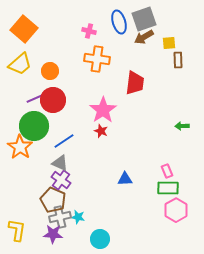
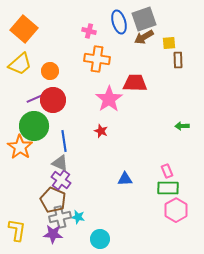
red trapezoid: rotated 95 degrees counterclockwise
pink star: moved 6 px right, 11 px up
blue line: rotated 65 degrees counterclockwise
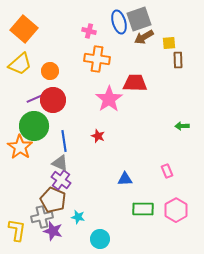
gray square: moved 5 px left
red star: moved 3 px left, 5 px down
green rectangle: moved 25 px left, 21 px down
gray cross: moved 18 px left
purple star: moved 3 px up; rotated 12 degrees clockwise
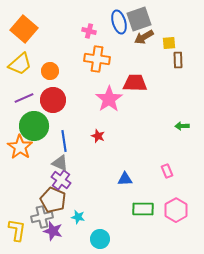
purple line: moved 12 px left
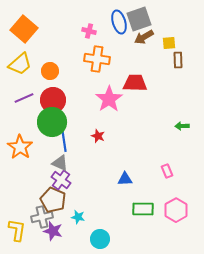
green circle: moved 18 px right, 4 px up
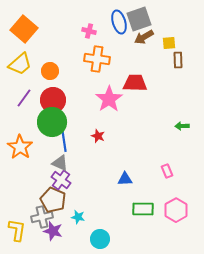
purple line: rotated 30 degrees counterclockwise
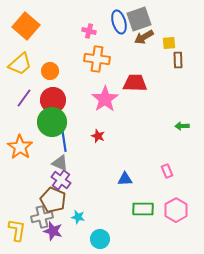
orange square: moved 2 px right, 3 px up
pink star: moved 4 px left
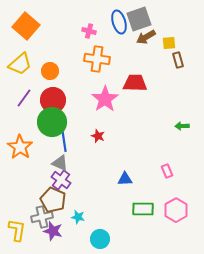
brown arrow: moved 2 px right
brown rectangle: rotated 14 degrees counterclockwise
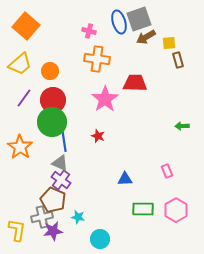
purple star: rotated 24 degrees counterclockwise
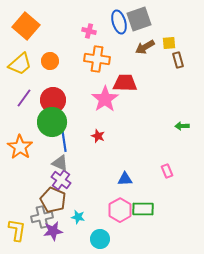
brown arrow: moved 1 px left, 10 px down
orange circle: moved 10 px up
red trapezoid: moved 10 px left
pink hexagon: moved 56 px left
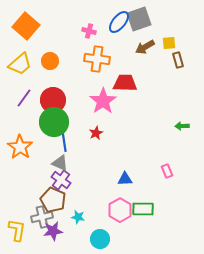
blue ellipse: rotated 55 degrees clockwise
pink star: moved 2 px left, 2 px down
green circle: moved 2 px right
red star: moved 2 px left, 3 px up; rotated 24 degrees clockwise
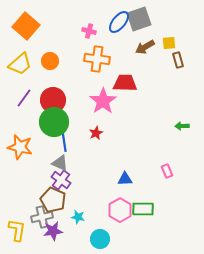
orange star: rotated 20 degrees counterclockwise
